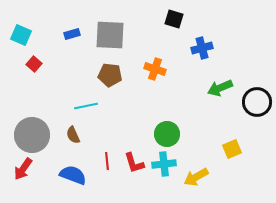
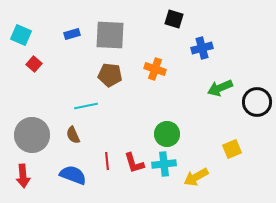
red arrow: moved 7 px down; rotated 40 degrees counterclockwise
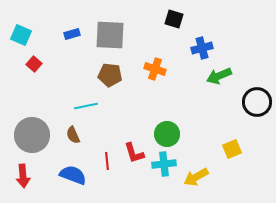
green arrow: moved 1 px left, 12 px up
red L-shape: moved 10 px up
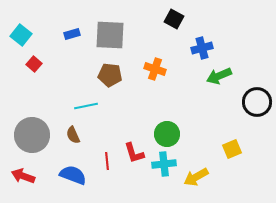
black square: rotated 12 degrees clockwise
cyan square: rotated 15 degrees clockwise
red arrow: rotated 115 degrees clockwise
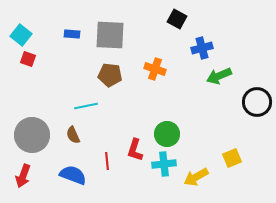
black square: moved 3 px right
blue rectangle: rotated 21 degrees clockwise
red square: moved 6 px left, 5 px up; rotated 21 degrees counterclockwise
yellow square: moved 9 px down
red L-shape: moved 1 px right, 3 px up; rotated 35 degrees clockwise
red arrow: rotated 90 degrees counterclockwise
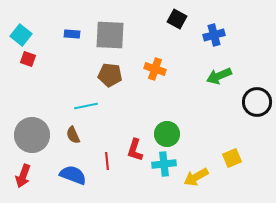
blue cross: moved 12 px right, 13 px up
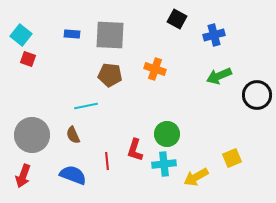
black circle: moved 7 px up
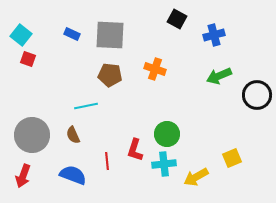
blue rectangle: rotated 21 degrees clockwise
